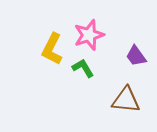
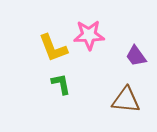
pink star: rotated 16 degrees clockwise
yellow L-shape: moved 1 px right, 1 px up; rotated 48 degrees counterclockwise
green L-shape: moved 22 px left, 16 px down; rotated 20 degrees clockwise
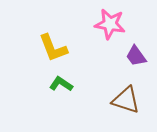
pink star: moved 21 px right, 11 px up; rotated 12 degrees clockwise
green L-shape: rotated 45 degrees counterclockwise
brown triangle: rotated 12 degrees clockwise
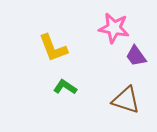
pink star: moved 4 px right, 4 px down
green L-shape: moved 4 px right, 3 px down
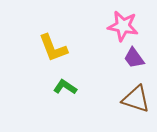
pink star: moved 9 px right, 2 px up
purple trapezoid: moved 2 px left, 2 px down
brown triangle: moved 10 px right, 1 px up
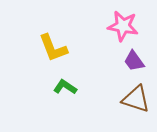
purple trapezoid: moved 3 px down
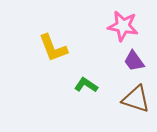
green L-shape: moved 21 px right, 2 px up
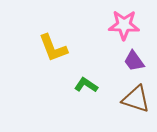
pink star: moved 1 px right, 1 px up; rotated 8 degrees counterclockwise
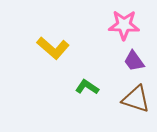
yellow L-shape: rotated 28 degrees counterclockwise
green L-shape: moved 1 px right, 2 px down
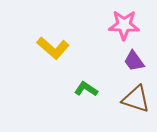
green L-shape: moved 1 px left, 2 px down
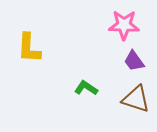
yellow L-shape: moved 24 px left; rotated 52 degrees clockwise
green L-shape: moved 1 px up
